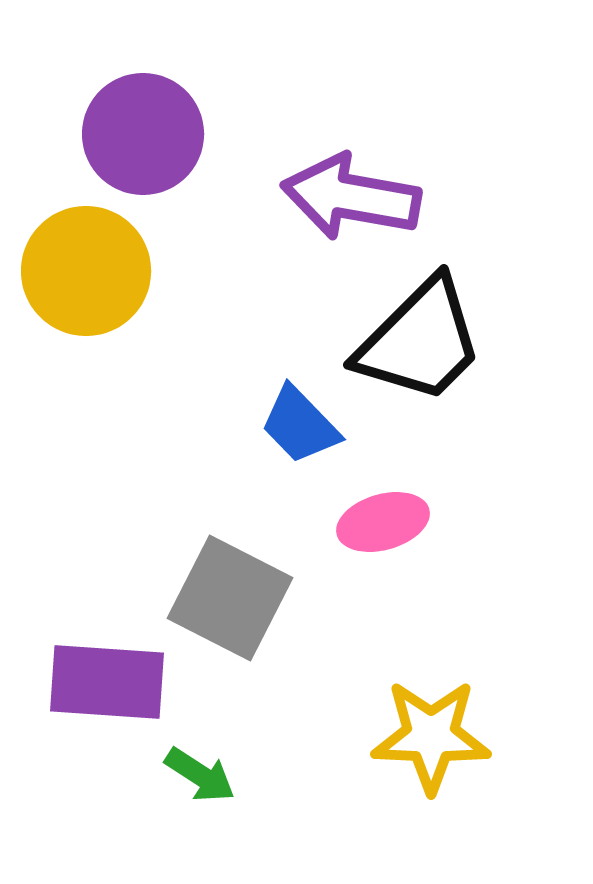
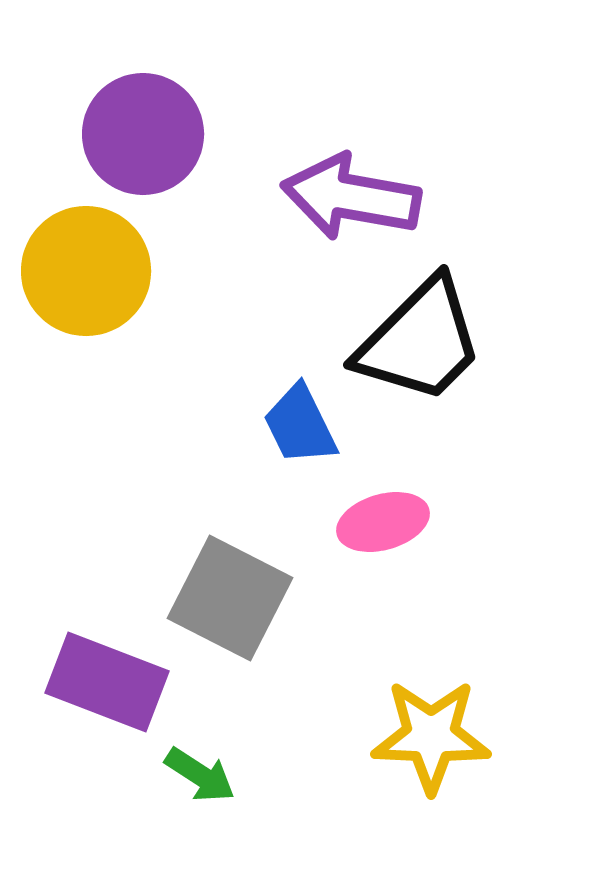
blue trapezoid: rotated 18 degrees clockwise
purple rectangle: rotated 17 degrees clockwise
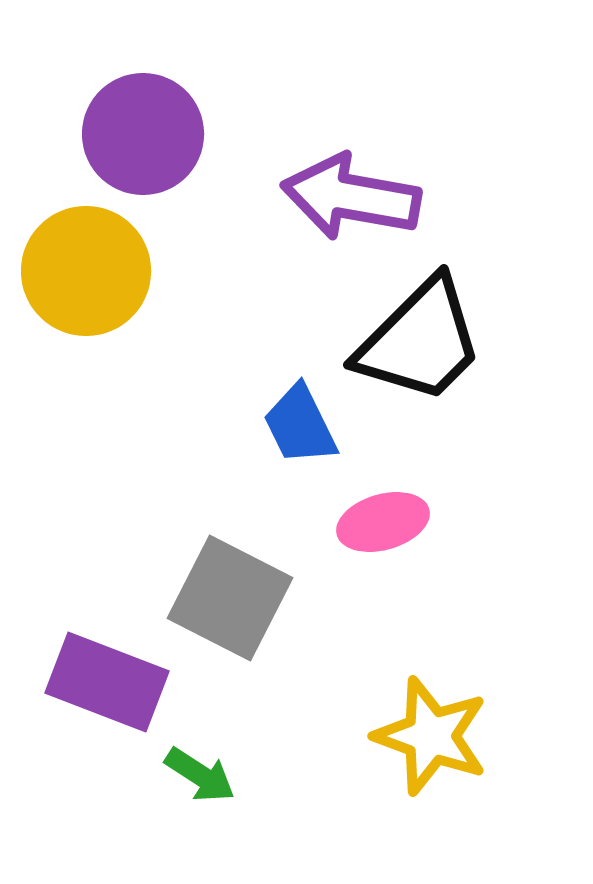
yellow star: rotated 18 degrees clockwise
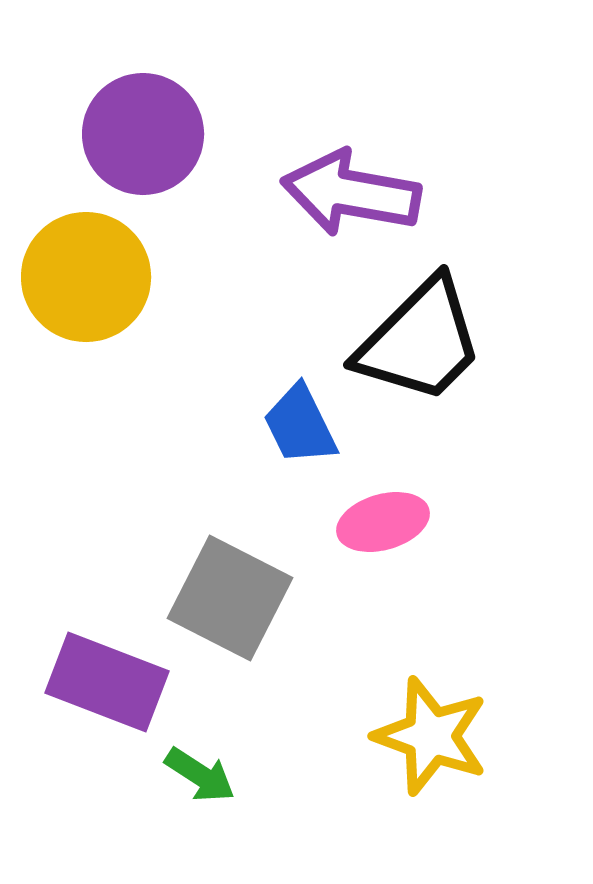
purple arrow: moved 4 px up
yellow circle: moved 6 px down
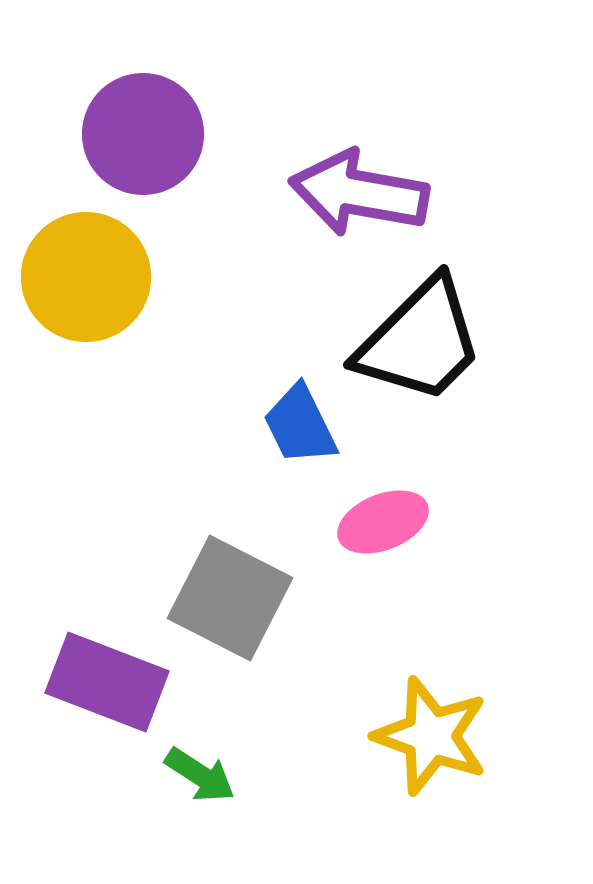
purple arrow: moved 8 px right
pink ellipse: rotated 6 degrees counterclockwise
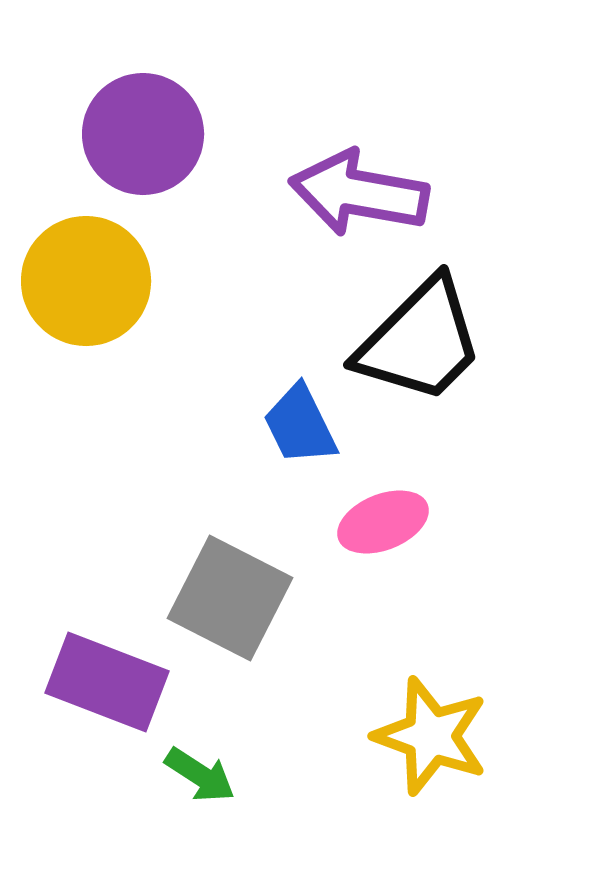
yellow circle: moved 4 px down
